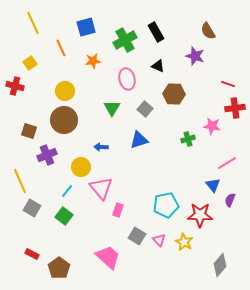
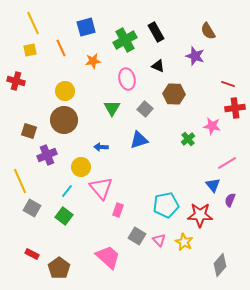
yellow square at (30, 63): moved 13 px up; rotated 24 degrees clockwise
red cross at (15, 86): moved 1 px right, 5 px up
green cross at (188, 139): rotated 24 degrees counterclockwise
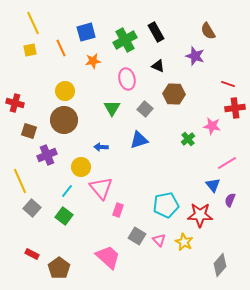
blue square at (86, 27): moved 5 px down
red cross at (16, 81): moved 1 px left, 22 px down
gray square at (32, 208): rotated 12 degrees clockwise
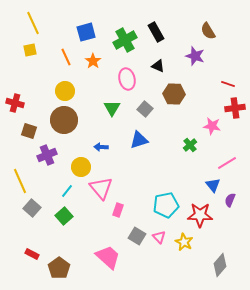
orange line at (61, 48): moved 5 px right, 9 px down
orange star at (93, 61): rotated 28 degrees counterclockwise
green cross at (188, 139): moved 2 px right, 6 px down
green square at (64, 216): rotated 12 degrees clockwise
pink triangle at (159, 240): moved 3 px up
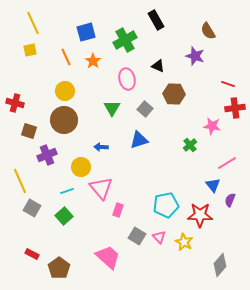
black rectangle at (156, 32): moved 12 px up
cyan line at (67, 191): rotated 32 degrees clockwise
gray square at (32, 208): rotated 12 degrees counterclockwise
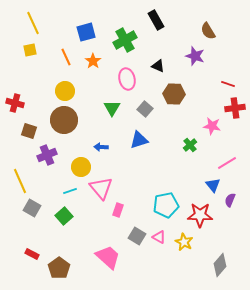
cyan line at (67, 191): moved 3 px right
pink triangle at (159, 237): rotated 16 degrees counterclockwise
